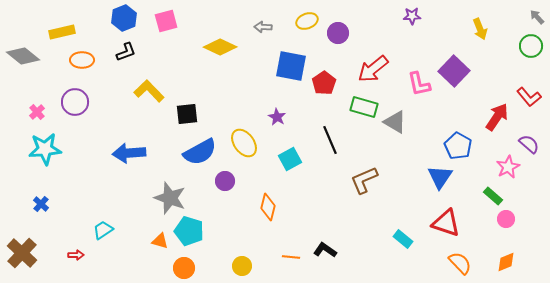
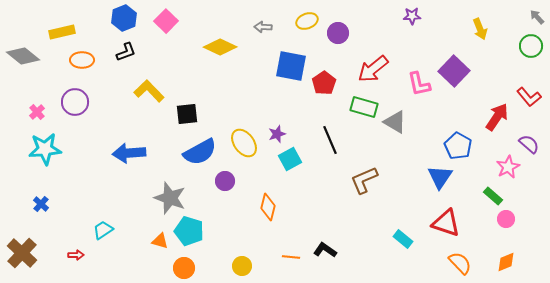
pink square at (166, 21): rotated 30 degrees counterclockwise
purple star at (277, 117): moved 17 px down; rotated 24 degrees clockwise
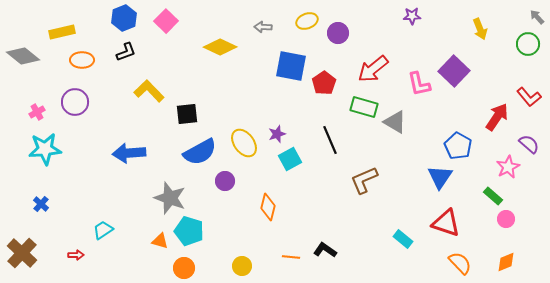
green circle at (531, 46): moved 3 px left, 2 px up
pink cross at (37, 112): rotated 14 degrees clockwise
